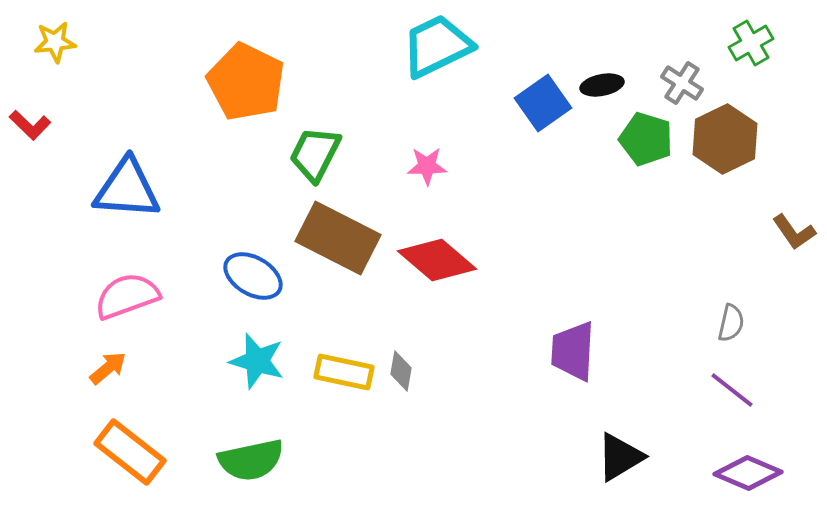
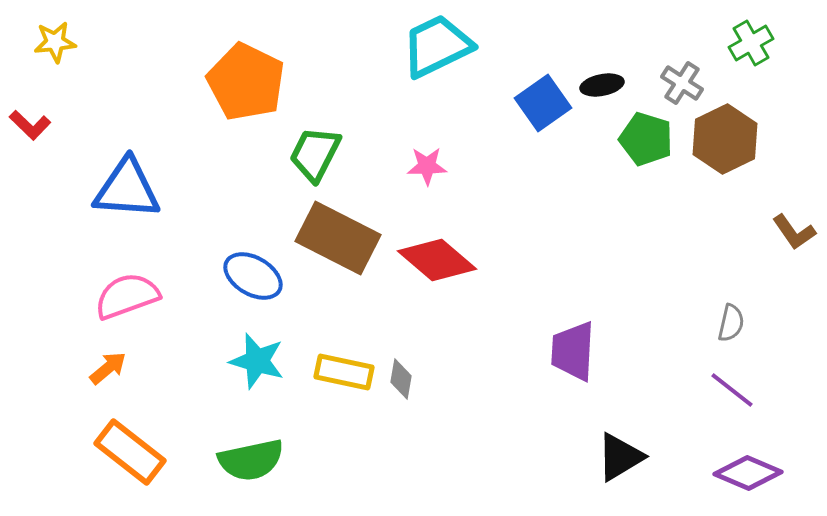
gray diamond: moved 8 px down
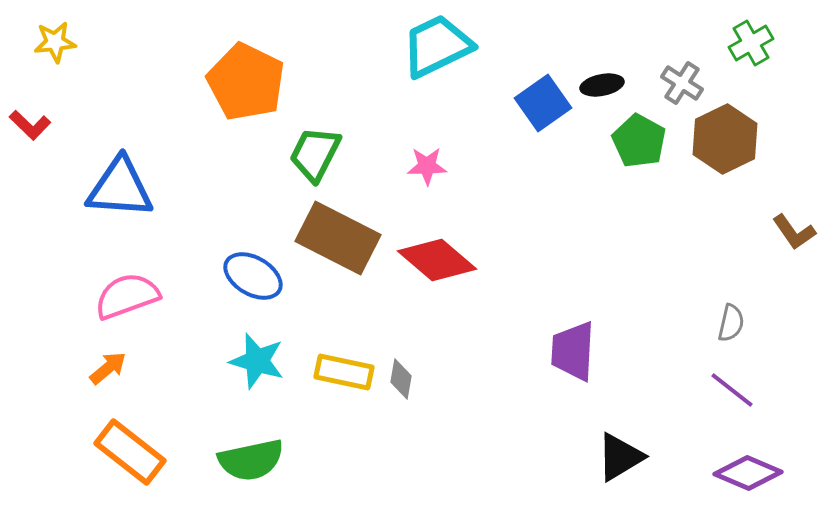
green pentagon: moved 7 px left, 2 px down; rotated 12 degrees clockwise
blue triangle: moved 7 px left, 1 px up
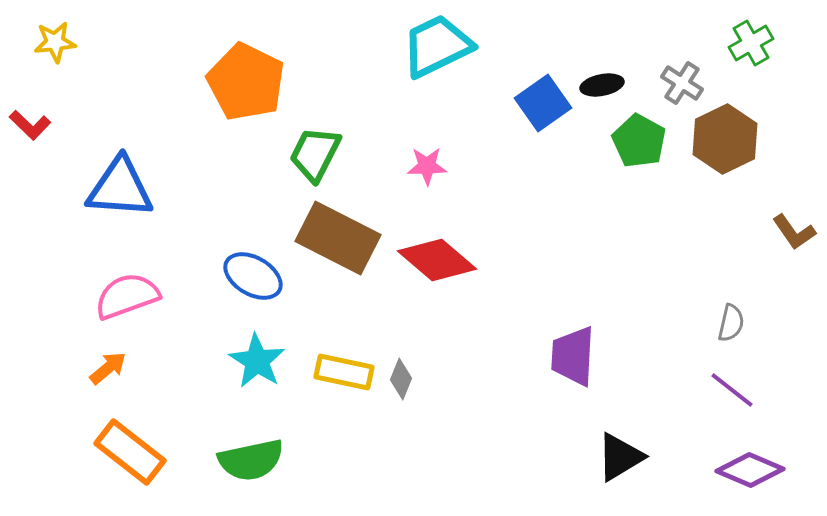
purple trapezoid: moved 5 px down
cyan star: rotated 16 degrees clockwise
gray diamond: rotated 12 degrees clockwise
purple diamond: moved 2 px right, 3 px up
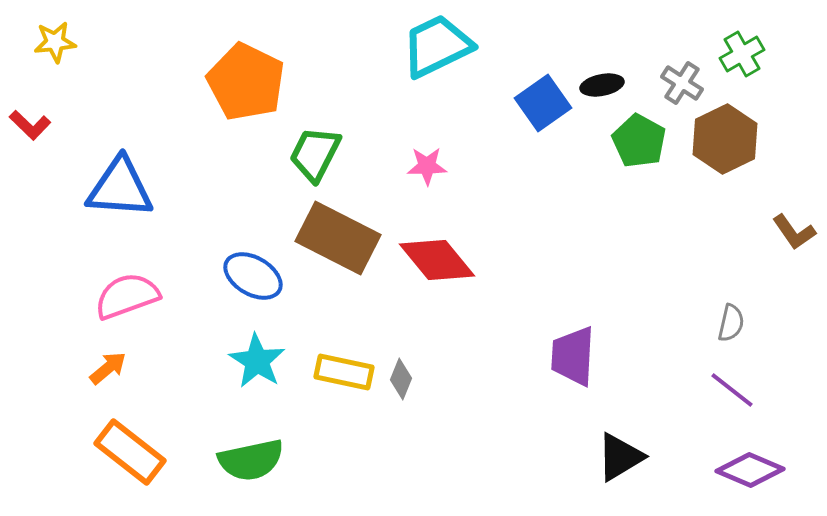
green cross: moved 9 px left, 11 px down
red diamond: rotated 10 degrees clockwise
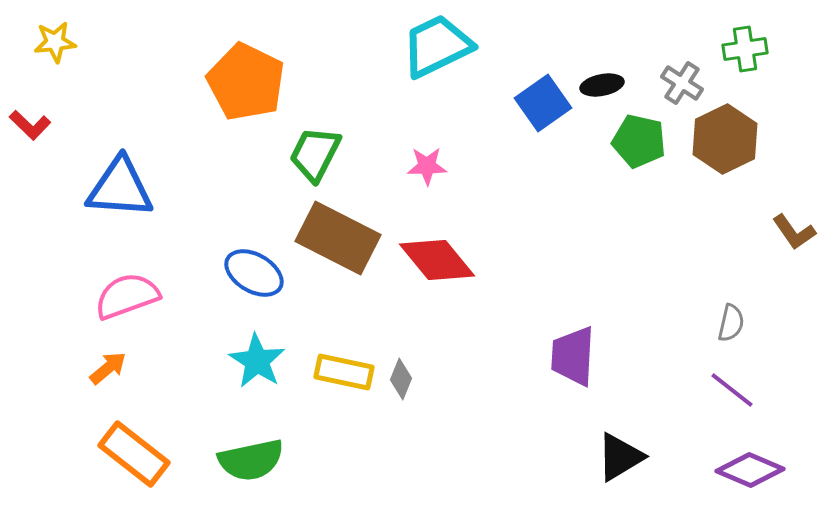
green cross: moved 3 px right, 5 px up; rotated 21 degrees clockwise
green pentagon: rotated 16 degrees counterclockwise
blue ellipse: moved 1 px right, 3 px up
orange rectangle: moved 4 px right, 2 px down
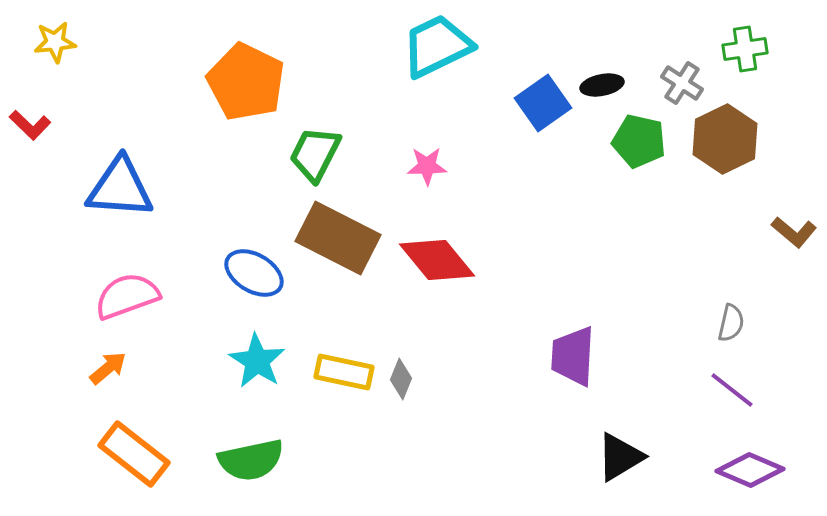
brown L-shape: rotated 15 degrees counterclockwise
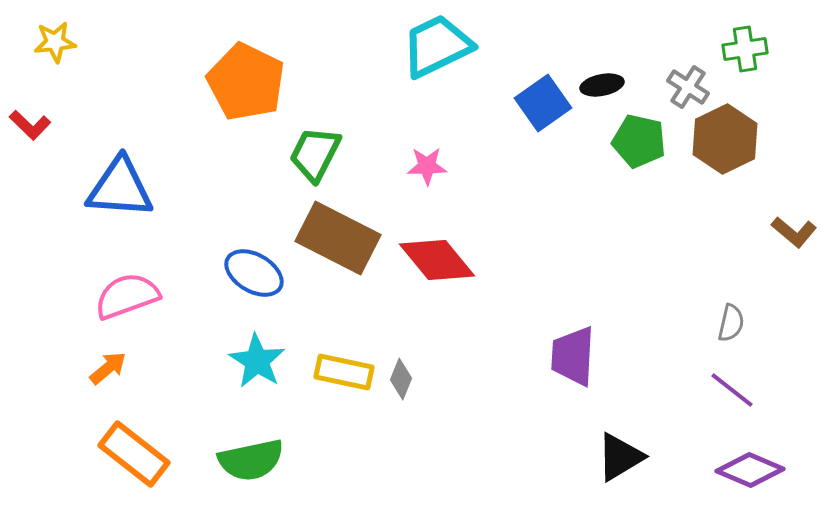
gray cross: moved 6 px right, 4 px down
